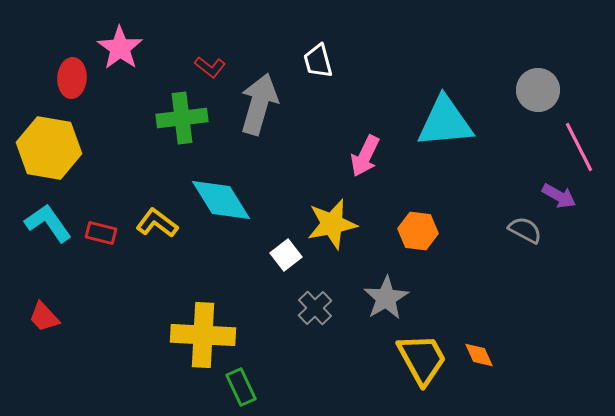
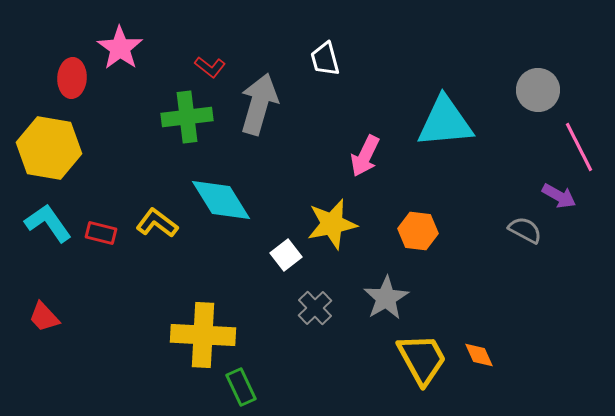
white trapezoid: moved 7 px right, 2 px up
green cross: moved 5 px right, 1 px up
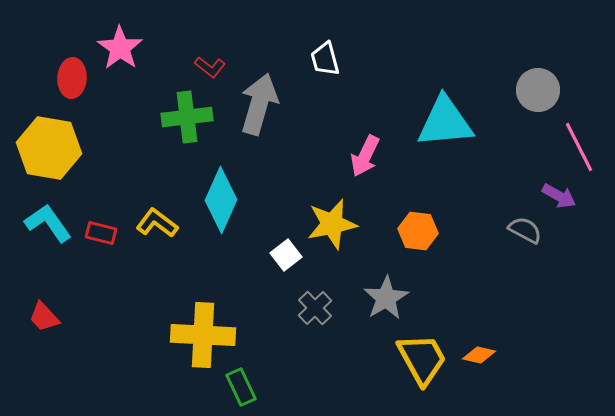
cyan diamond: rotated 56 degrees clockwise
orange diamond: rotated 52 degrees counterclockwise
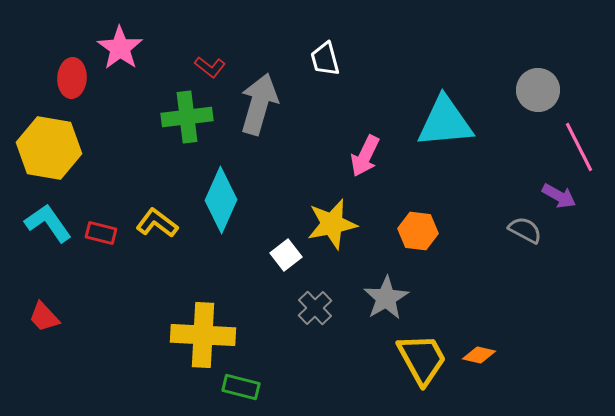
green rectangle: rotated 51 degrees counterclockwise
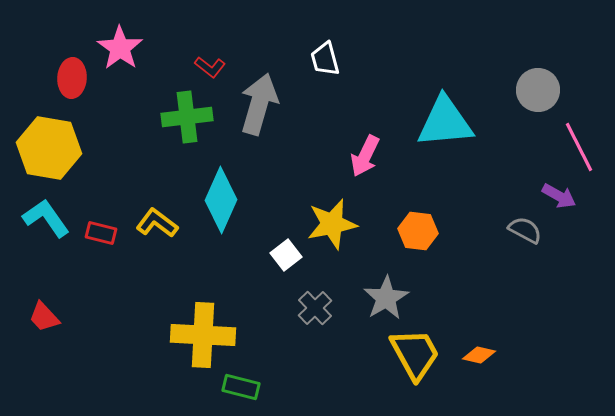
cyan L-shape: moved 2 px left, 5 px up
yellow trapezoid: moved 7 px left, 5 px up
